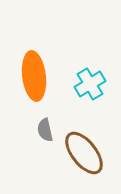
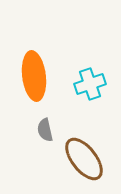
cyan cross: rotated 12 degrees clockwise
brown ellipse: moved 6 px down
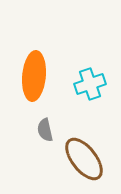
orange ellipse: rotated 12 degrees clockwise
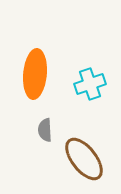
orange ellipse: moved 1 px right, 2 px up
gray semicircle: rotated 10 degrees clockwise
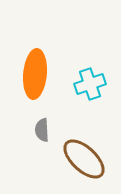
gray semicircle: moved 3 px left
brown ellipse: rotated 9 degrees counterclockwise
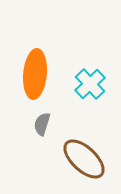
cyan cross: rotated 24 degrees counterclockwise
gray semicircle: moved 6 px up; rotated 20 degrees clockwise
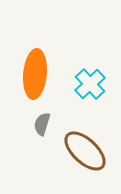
brown ellipse: moved 1 px right, 8 px up
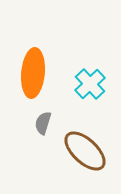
orange ellipse: moved 2 px left, 1 px up
gray semicircle: moved 1 px right, 1 px up
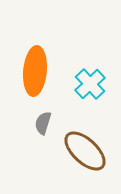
orange ellipse: moved 2 px right, 2 px up
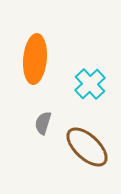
orange ellipse: moved 12 px up
brown ellipse: moved 2 px right, 4 px up
